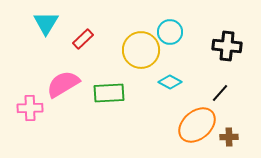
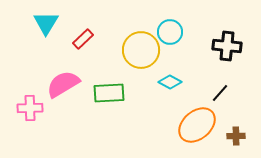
brown cross: moved 7 px right, 1 px up
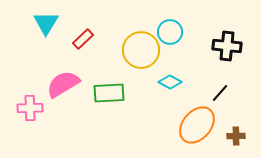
orange ellipse: rotated 9 degrees counterclockwise
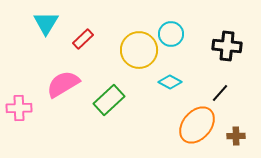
cyan circle: moved 1 px right, 2 px down
yellow circle: moved 2 px left
green rectangle: moved 7 px down; rotated 40 degrees counterclockwise
pink cross: moved 11 px left
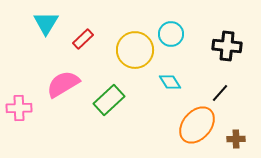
yellow circle: moved 4 px left
cyan diamond: rotated 30 degrees clockwise
brown cross: moved 3 px down
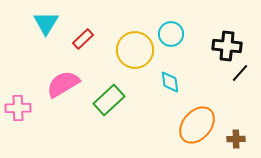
cyan diamond: rotated 25 degrees clockwise
black line: moved 20 px right, 20 px up
pink cross: moved 1 px left
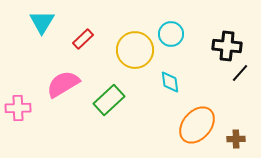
cyan triangle: moved 4 px left, 1 px up
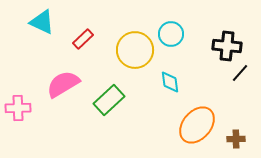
cyan triangle: rotated 36 degrees counterclockwise
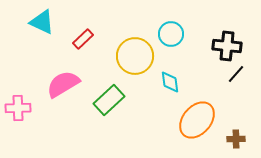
yellow circle: moved 6 px down
black line: moved 4 px left, 1 px down
orange ellipse: moved 5 px up
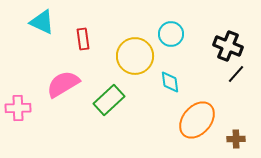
red rectangle: rotated 55 degrees counterclockwise
black cross: moved 1 px right; rotated 16 degrees clockwise
